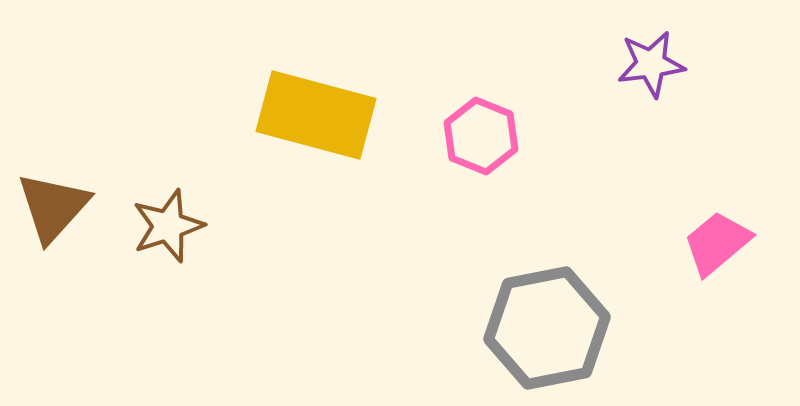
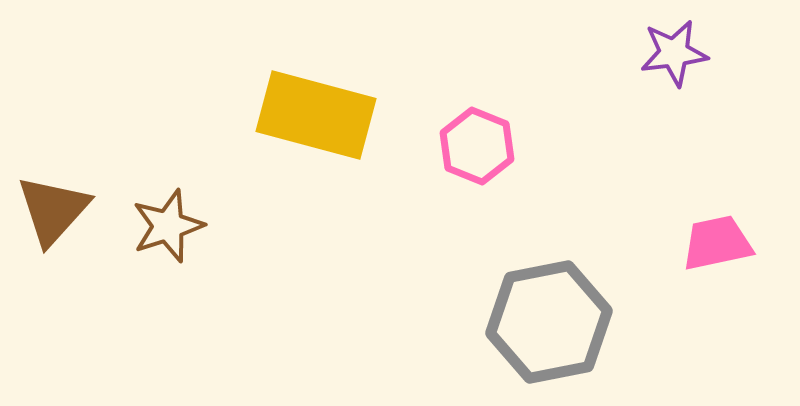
purple star: moved 23 px right, 11 px up
pink hexagon: moved 4 px left, 10 px down
brown triangle: moved 3 px down
pink trapezoid: rotated 28 degrees clockwise
gray hexagon: moved 2 px right, 6 px up
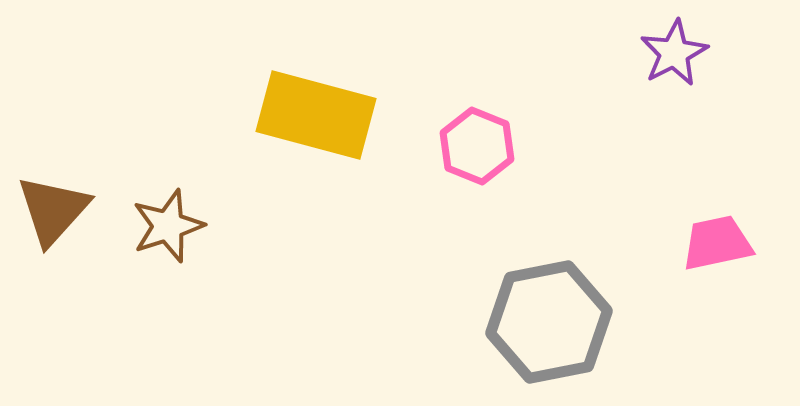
purple star: rotated 20 degrees counterclockwise
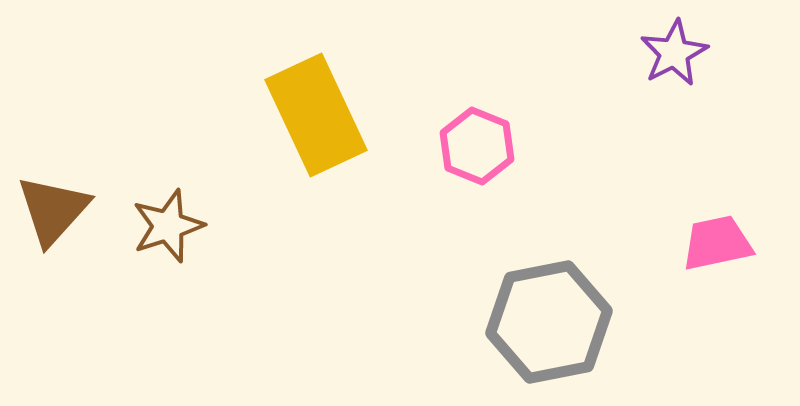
yellow rectangle: rotated 50 degrees clockwise
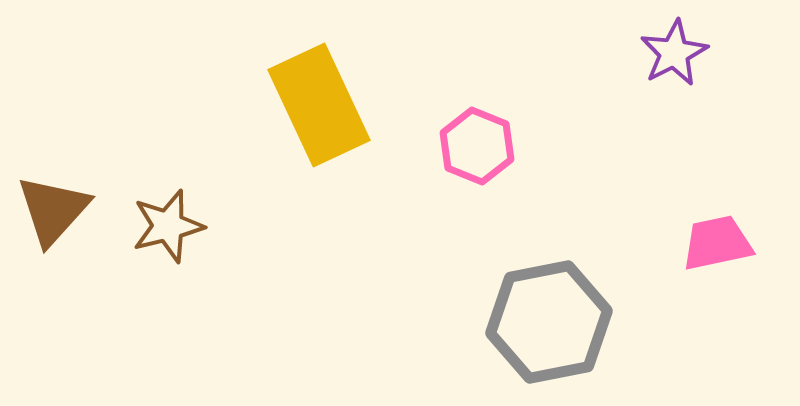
yellow rectangle: moved 3 px right, 10 px up
brown star: rotated 4 degrees clockwise
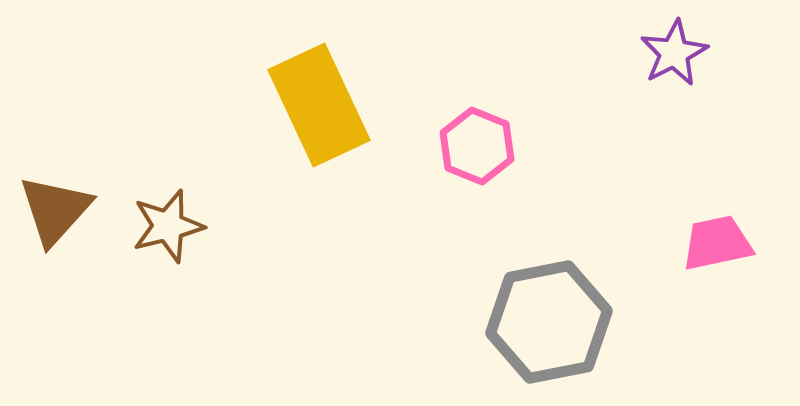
brown triangle: moved 2 px right
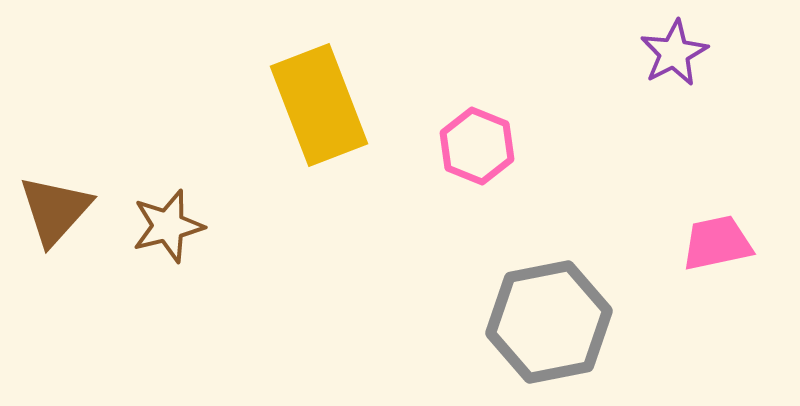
yellow rectangle: rotated 4 degrees clockwise
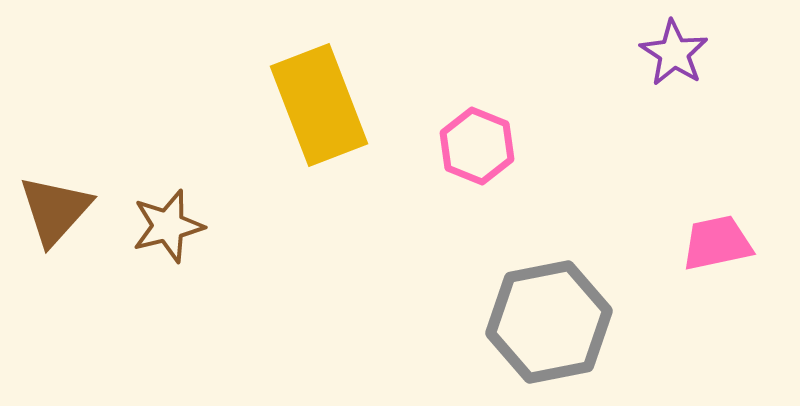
purple star: rotated 12 degrees counterclockwise
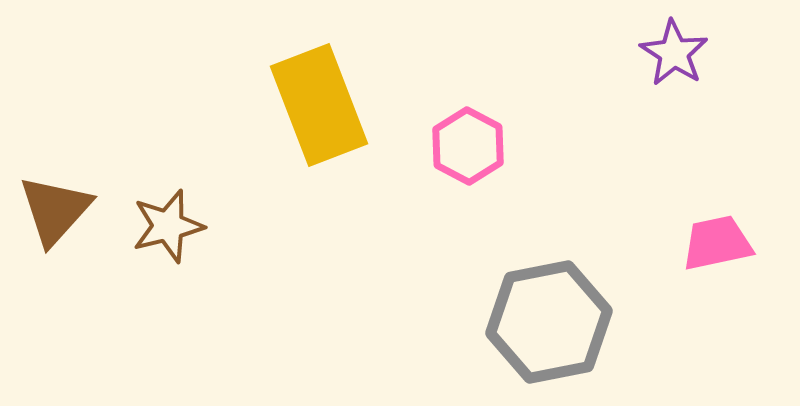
pink hexagon: moved 9 px left; rotated 6 degrees clockwise
